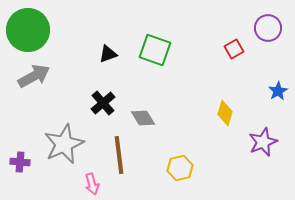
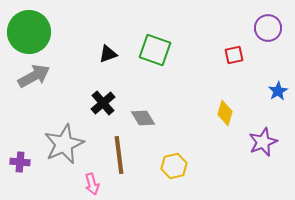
green circle: moved 1 px right, 2 px down
red square: moved 6 px down; rotated 18 degrees clockwise
yellow hexagon: moved 6 px left, 2 px up
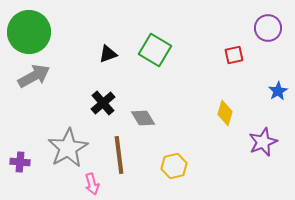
green square: rotated 12 degrees clockwise
gray star: moved 4 px right, 4 px down; rotated 6 degrees counterclockwise
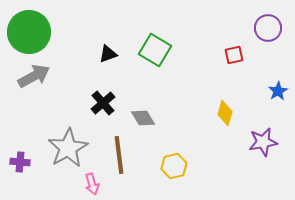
purple star: rotated 12 degrees clockwise
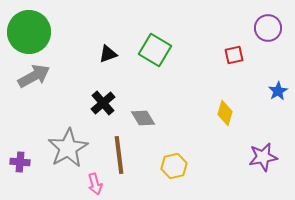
purple star: moved 15 px down
pink arrow: moved 3 px right
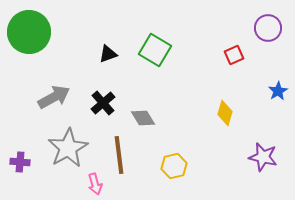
red square: rotated 12 degrees counterclockwise
gray arrow: moved 20 px right, 21 px down
purple star: rotated 24 degrees clockwise
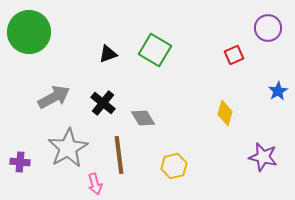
black cross: rotated 10 degrees counterclockwise
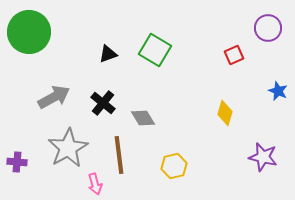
blue star: rotated 18 degrees counterclockwise
purple cross: moved 3 px left
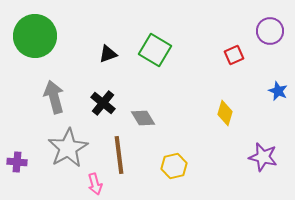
purple circle: moved 2 px right, 3 px down
green circle: moved 6 px right, 4 px down
gray arrow: rotated 76 degrees counterclockwise
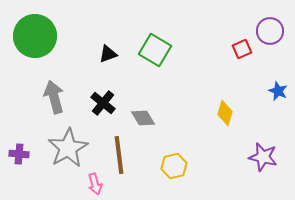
red square: moved 8 px right, 6 px up
purple cross: moved 2 px right, 8 px up
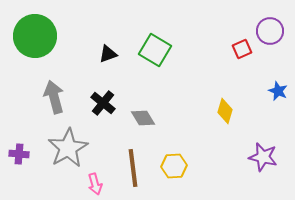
yellow diamond: moved 2 px up
brown line: moved 14 px right, 13 px down
yellow hexagon: rotated 10 degrees clockwise
